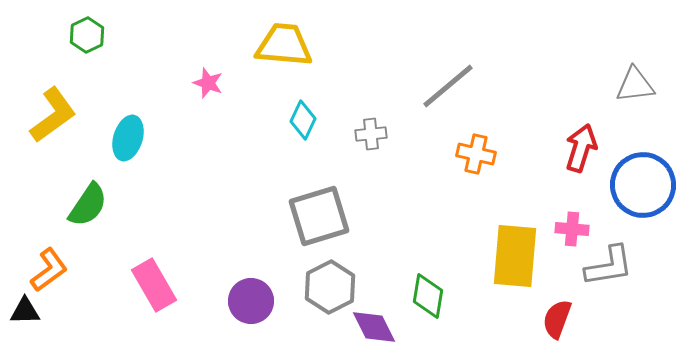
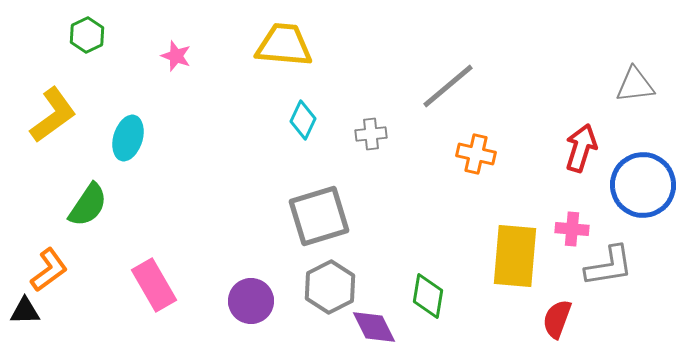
pink star: moved 32 px left, 27 px up
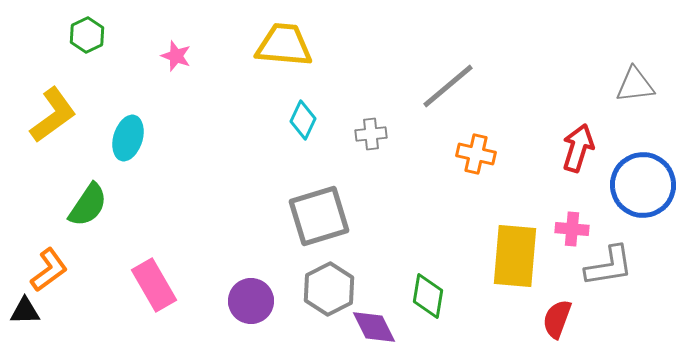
red arrow: moved 3 px left
gray hexagon: moved 1 px left, 2 px down
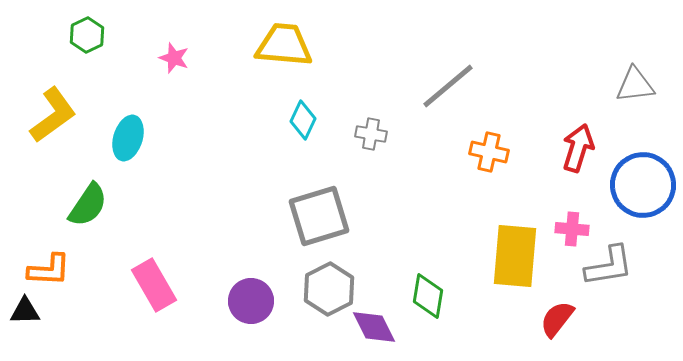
pink star: moved 2 px left, 2 px down
gray cross: rotated 16 degrees clockwise
orange cross: moved 13 px right, 2 px up
orange L-shape: rotated 39 degrees clockwise
red semicircle: rotated 18 degrees clockwise
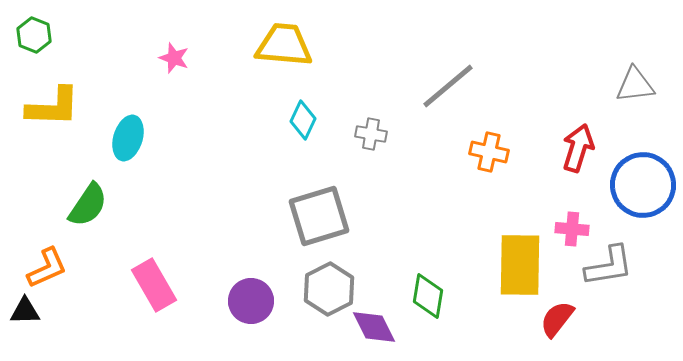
green hexagon: moved 53 px left; rotated 12 degrees counterclockwise
yellow L-shape: moved 8 px up; rotated 38 degrees clockwise
yellow rectangle: moved 5 px right, 9 px down; rotated 4 degrees counterclockwise
orange L-shape: moved 2 px left, 2 px up; rotated 27 degrees counterclockwise
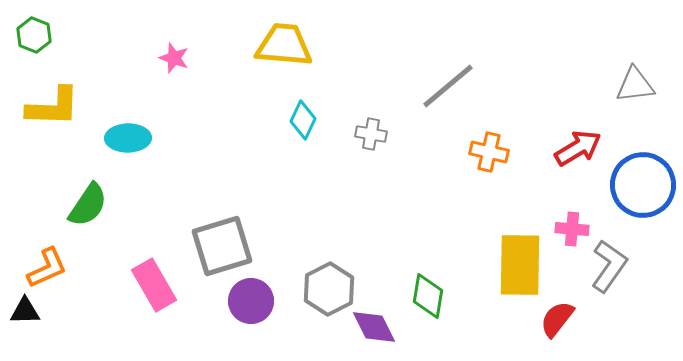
cyan ellipse: rotated 72 degrees clockwise
red arrow: rotated 42 degrees clockwise
gray square: moved 97 px left, 30 px down
gray L-shape: rotated 46 degrees counterclockwise
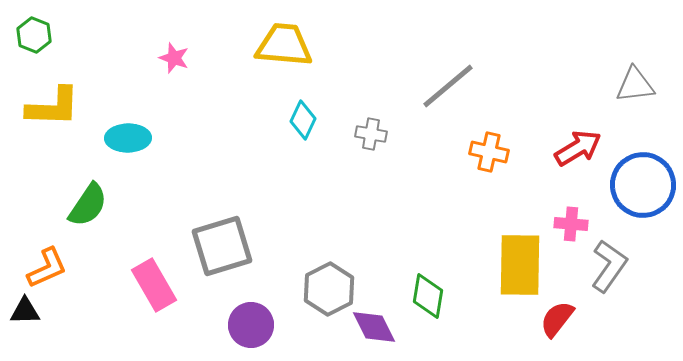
pink cross: moved 1 px left, 5 px up
purple circle: moved 24 px down
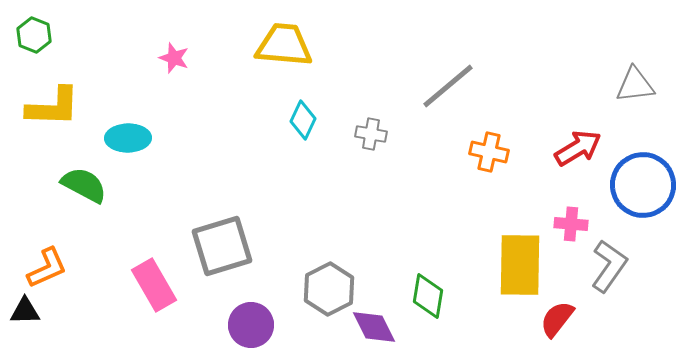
green semicircle: moved 4 px left, 20 px up; rotated 96 degrees counterclockwise
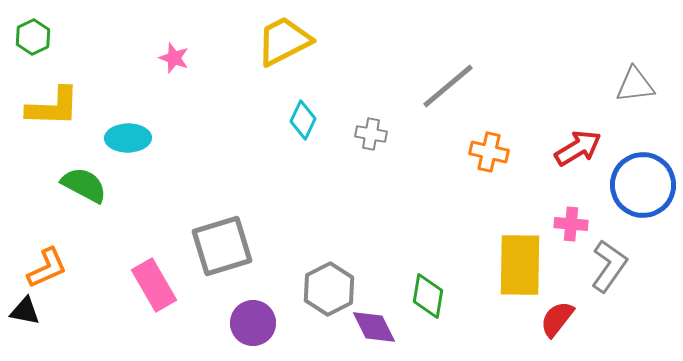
green hexagon: moved 1 px left, 2 px down; rotated 12 degrees clockwise
yellow trapezoid: moved 4 px up; rotated 32 degrees counterclockwise
black triangle: rotated 12 degrees clockwise
purple circle: moved 2 px right, 2 px up
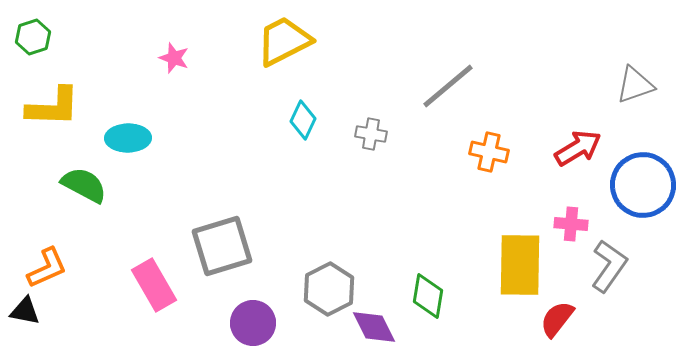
green hexagon: rotated 8 degrees clockwise
gray triangle: rotated 12 degrees counterclockwise
